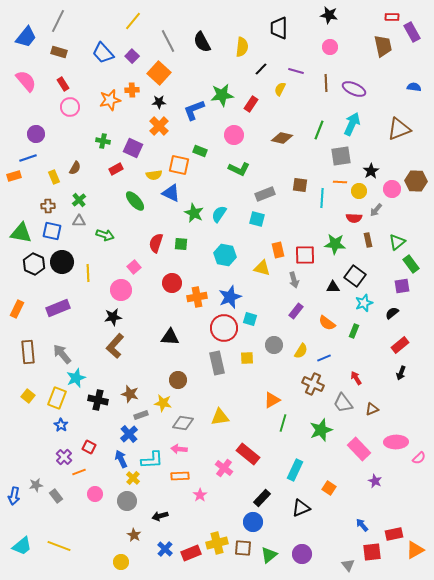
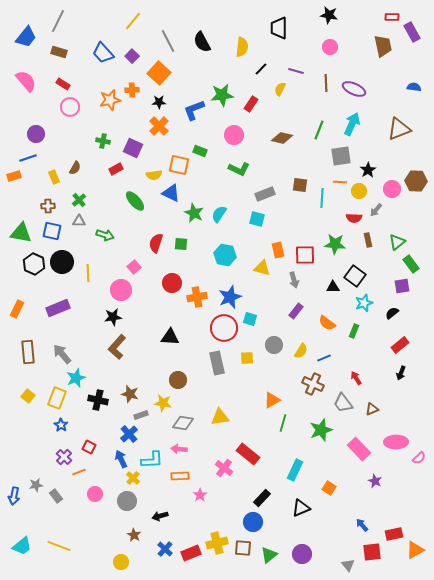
red rectangle at (63, 84): rotated 24 degrees counterclockwise
black star at (371, 171): moved 3 px left, 1 px up
brown L-shape at (115, 346): moved 2 px right, 1 px down
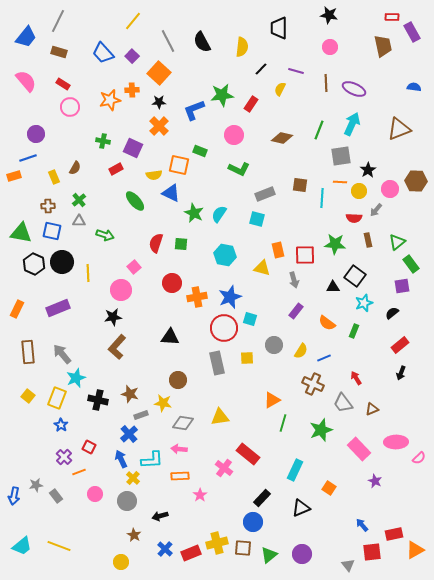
pink circle at (392, 189): moved 2 px left
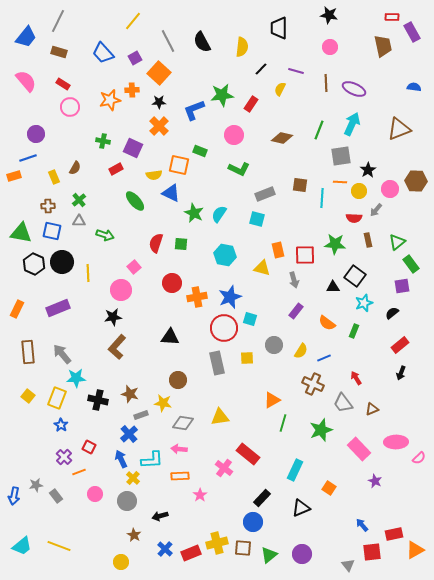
purple square at (132, 56): moved 3 px right, 2 px down; rotated 16 degrees clockwise
cyan star at (76, 378): rotated 18 degrees clockwise
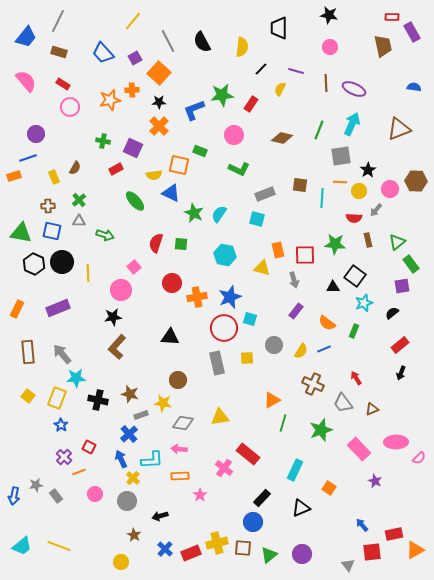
blue line at (324, 358): moved 9 px up
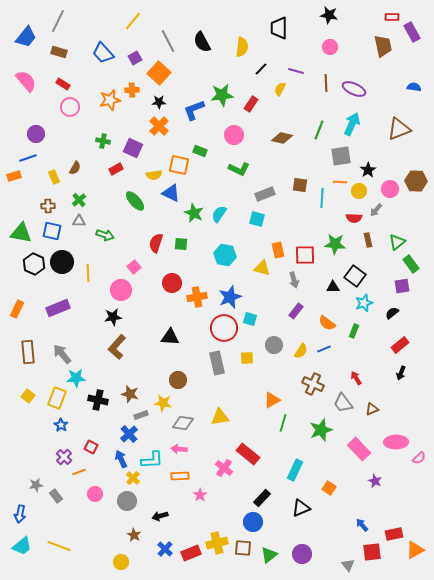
red square at (89, 447): moved 2 px right
blue arrow at (14, 496): moved 6 px right, 18 px down
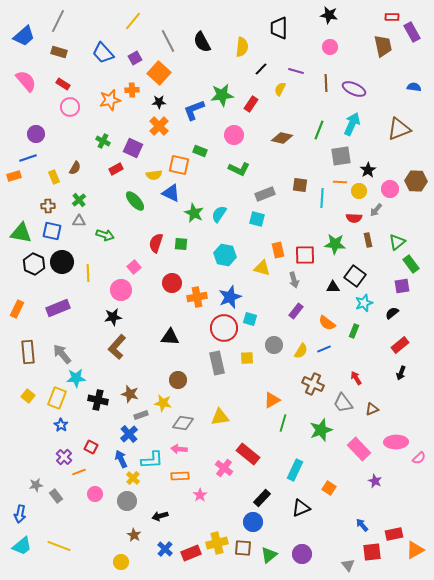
blue trapezoid at (26, 37): moved 2 px left, 1 px up; rotated 10 degrees clockwise
green cross at (103, 141): rotated 16 degrees clockwise
